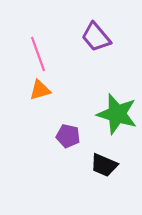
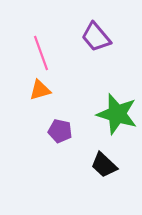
pink line: moved 3 px right, 1 px up
purple pentagon: moved 8 px left, 5 px up
black trapezoid: rotated 20 degrees clockwise
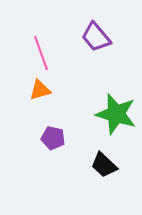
green star: moved 1 px left
purple pentagon: moved 7 px left, 7 px down
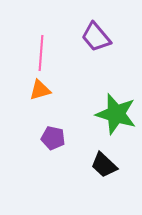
pink line: rotated 24 degrees clockwise
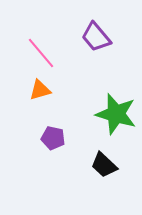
pink line: rotated 44 degrees counterclockwise
